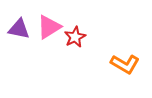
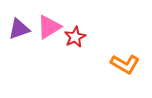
purple triangle: rotated 30 degrees counterclockwise
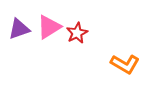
red star: moved 2 px right, 4 px up
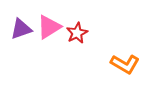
purple triangle: moved 2 px right
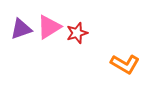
red star: rotated 10 degrees clockwise
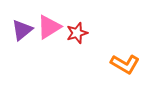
purple triangle: moved 1 px right, 1 px down; rotated 20 degrees counterclockwise
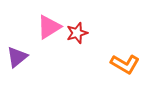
purple triangle: moved 5 px left, 27 px down
